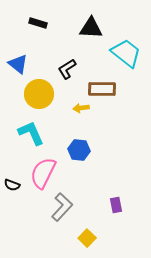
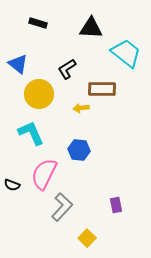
pink semicircle: moved 1 px right, 1 px down
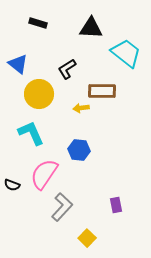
brown rectangle: moved 2 px down
pink semicircle: rotated 8 degrees clockwise
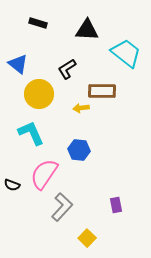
black triangle: moved 4 px left, 2 px down
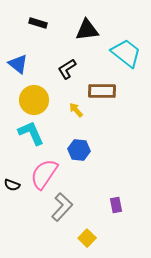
black triangle: rotated 10 degrees counterclockwise
yellow circle: moved 5 px left, 6 px down
yellow arrow: moved 5 px left, 2 px down; rotated 56 degrees clockwise
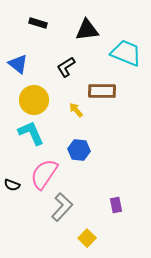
cyan trapezoid: rotated 16 degrees counterclockwise
black L-shape: moved 1 px left, 2 px up
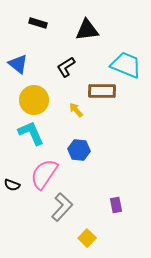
cyan trapezoid: moved 12 px down
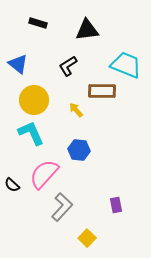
black L-shape: moved 2 px right, 1 px up
pink semicircle: rotated 8 degrees clockwise
black semicircle: rotated 21 degrees clockwise
